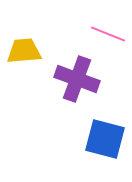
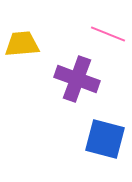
yellow trapezoid: moved 2 px left, 7 px up
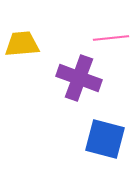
pink line: moved 3 px right, 4 px down; rotated 28 degrees counterclockwise
purple cross: moved 2 px right, 1 px up
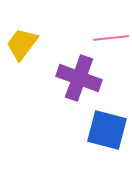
yellow trapezoid: rotated 48 degrees counterclockwise
blue square: moved 2 px right, 9 px up
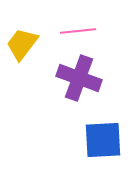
pink line: moved 33 px left, 7 px up
blue square: moved 4 px left, 10 px down; rotated 18 degrees counterclockwise
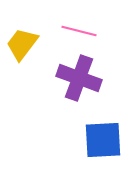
pink line: moved 1 px right; rotated 20 degrees clockwise
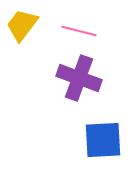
yellow trapezoid: moved 19 px up
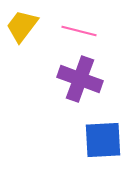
yellow trapezoid: moved 1 px down
purple cross: moved 1 px right, 1 px down
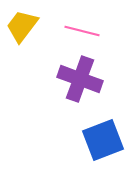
pink line: moved 3 px right
blue square: rotated 18 degrees counterclockwise
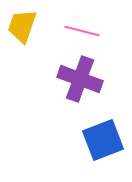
yellow trapezoid: rotated 18 degrees counterclockwise
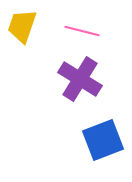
purple cross: rotated 12 degrees clockwise
